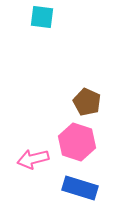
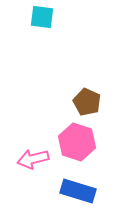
blue rectangle: moved 2 px left, 3 px down
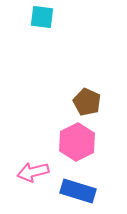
pink hexagon: rotated 15 degrees clockwise
pink arrow: moved 13 px down
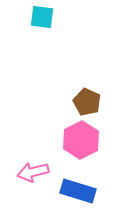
pink hexagon: moved 4 px right, 2 px up
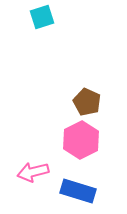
cyan square: rotated 25 degrees counterclockwise
